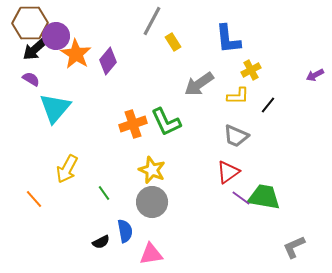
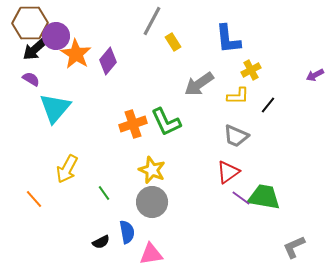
blue semicircle: moved 2 px right, 1 px down
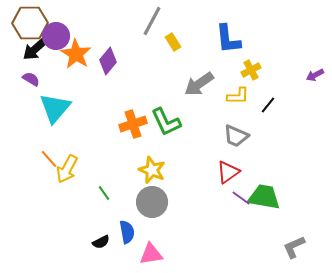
orange line: moved 15 px right, 40 px up
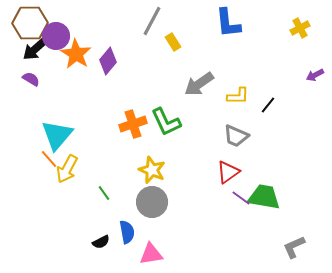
blue L-shape: moved 16 px up
yellow cross: moved 49 px right, 42 px up
cyan triangle: moved 2 px right, 27 px down
